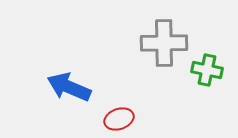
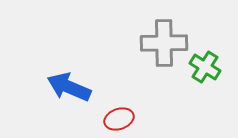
green cross: moved 2 px left, 3 px up; rotated 20 degrees clockwise
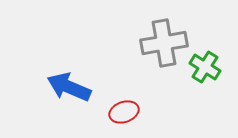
gray cross: rotated 9 degrees counterclockwise
red ellipse: moved 5 px right, 7 px up
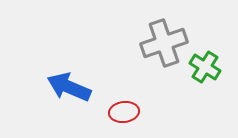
gray cross: rotated 9 degrees counterclockwise
red ellipse: rotated 12 degrees clockwise
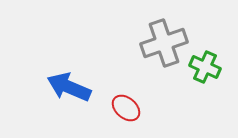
green cross: rotated 8 degrees counterclockwise
red ellipse: moved 2 px right, 4 px up; rotated 48 degrees clockwise
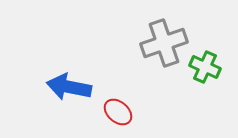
blue arrow: rotated 12 degrees counterclockwise
red ellipse: moved 8 px left, 4 px down
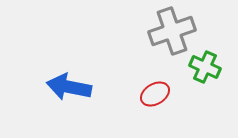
gray cross: moved 8 px right, 12 px up
red ellipse: moved 37 px right, 18 px up; rotated 72 degrees counterclockwise
